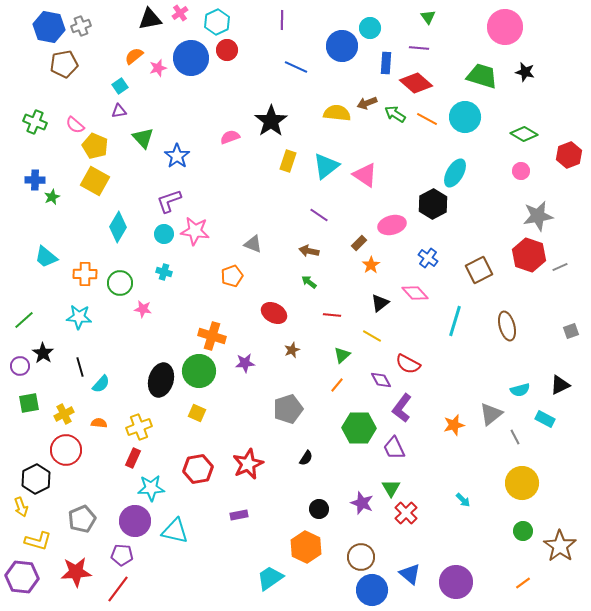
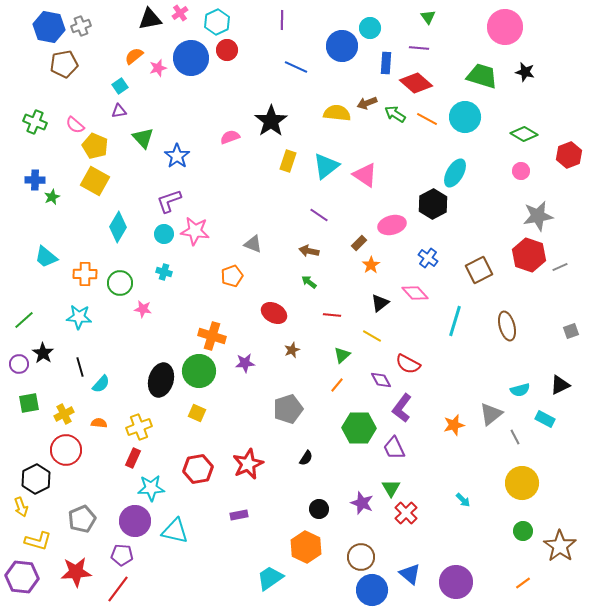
purple circle at (20, 366): moved 1 px left, 2 px up
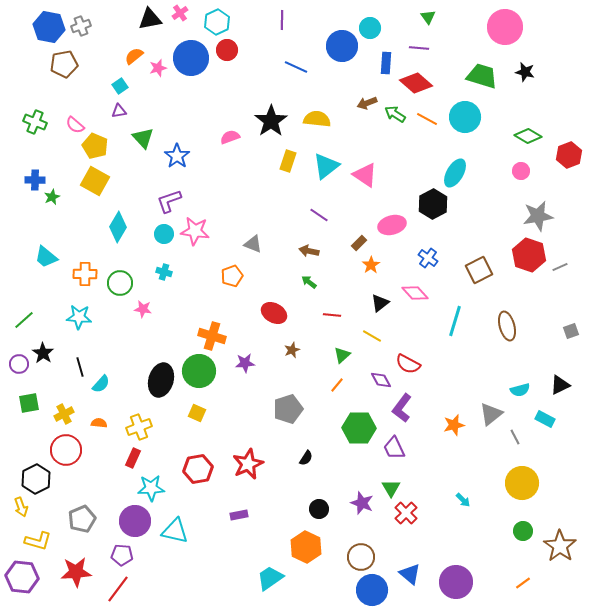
yellow semicircle at (337, 113): moved 20 px left, 6 px down
green diamond at (524, 134): moved 4 px right, 2 px down
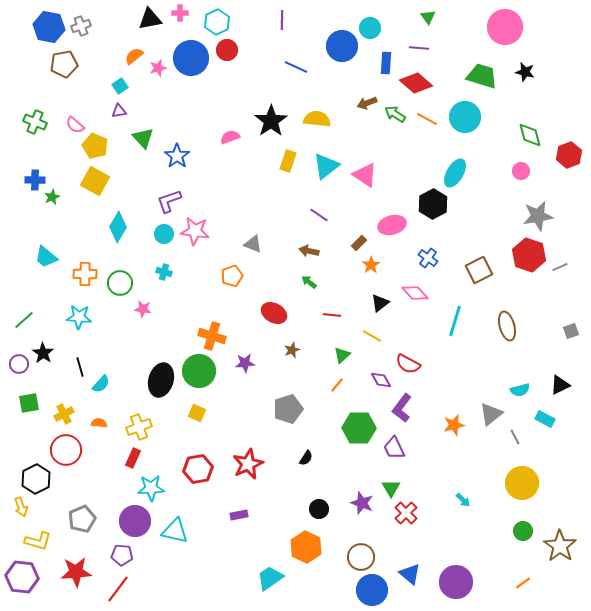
pink cross at (180, 13): rotated 35 degrees clockwise
green diamond at (528, 136): moved 2 px right, 1 px up; rotated 44 degrees clockwise
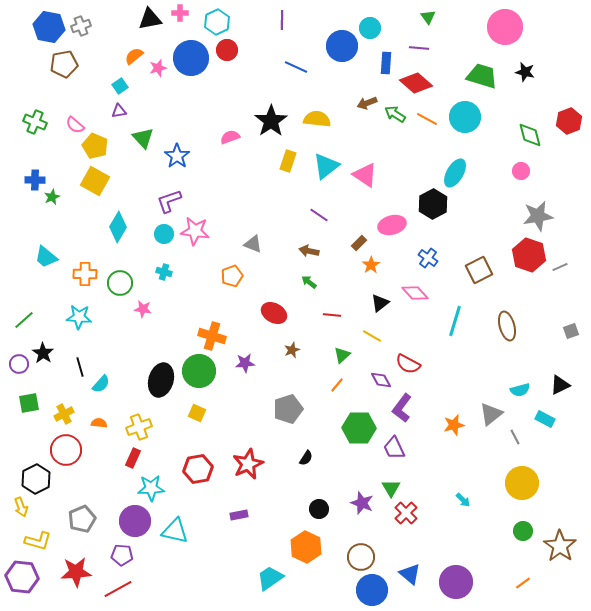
red hexagon at (569, 155): moved 34 px up
red line at (118, 589): rotated 24 degrees clockwise
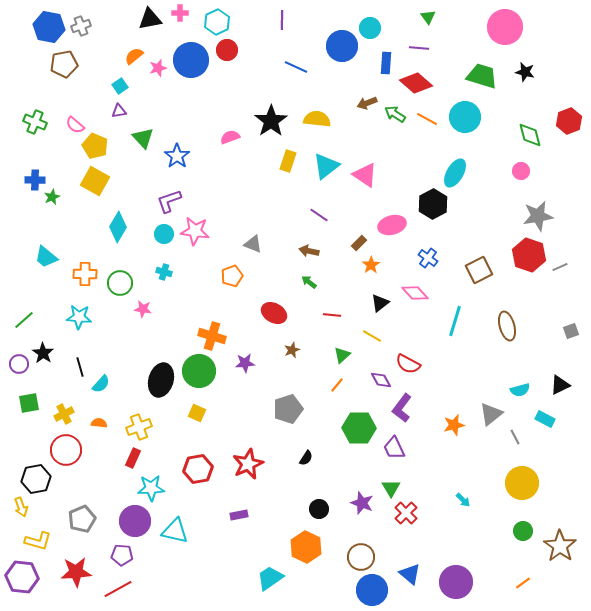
blue circle at (191, 58): moved 2 px down
black hexagon at (36, 479): rotated 16 degrees clockwise
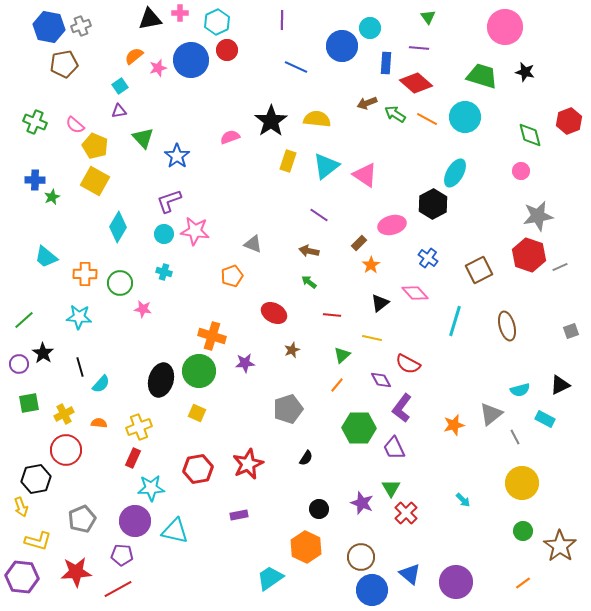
yellow line at (372, 336): moved 2 px down; rotated 18 degrees counterclockwise
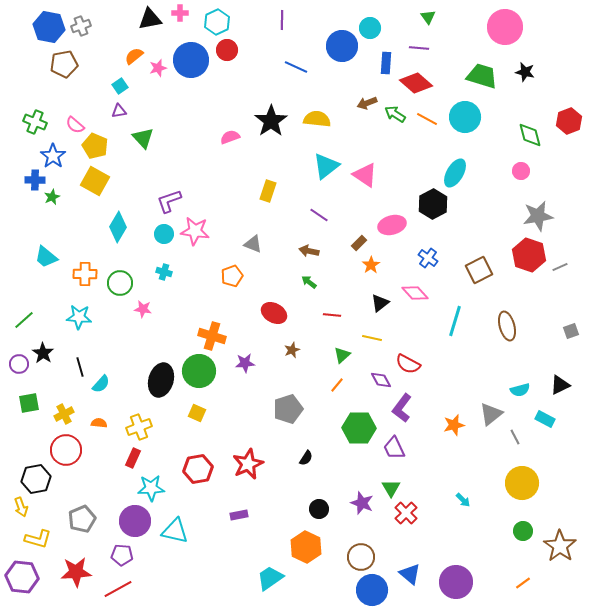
blue star at (177, 156): moved 124 px left
yellow rectangle at (288, 161): moved 20 px left, 30 px down
yellow L-shape at (38, 541): moved 2 px up
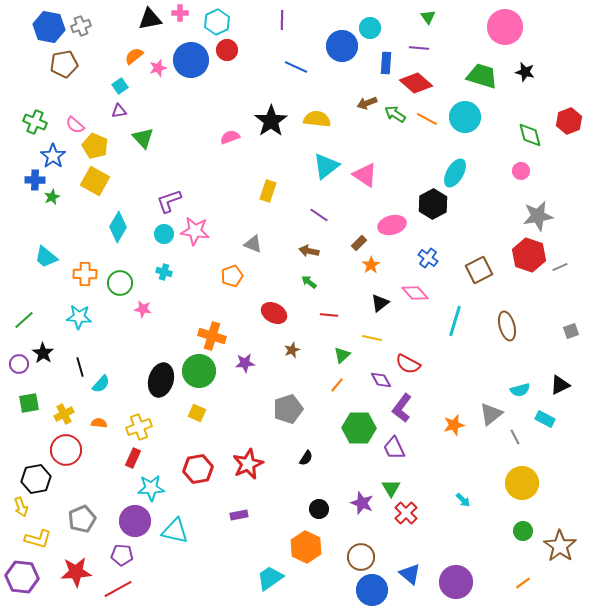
red line at (332, 315): moved 3 px left
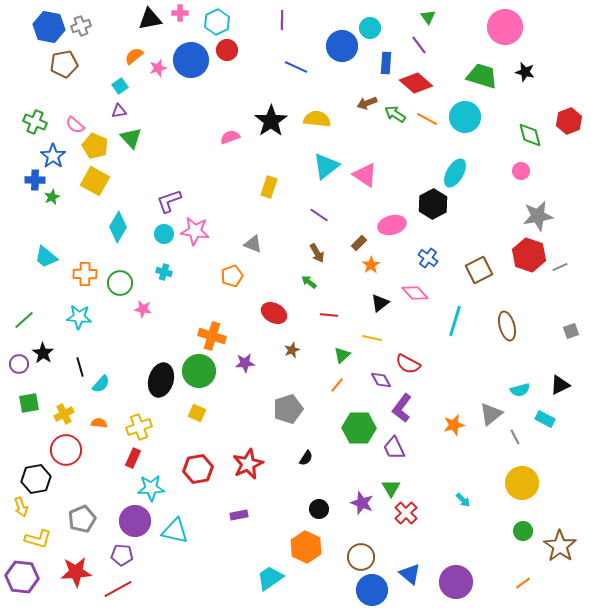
purple line at (419, 48): moved 3 px up; rotated 48 degrees clockwise
green triangle at (143, 138): moved 12 px left
yellow rectangle at (268, 191): moved 1 px right, 4 px up
brown arrow at (309, 251): moved 8 px right, 2 px down; rotated 132 degrees counterclockwise
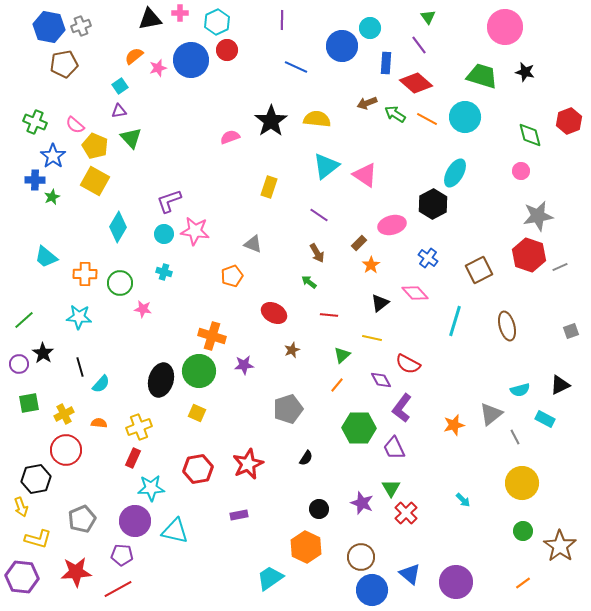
purple star at (245, 363): moved 1 px left, 2 px down
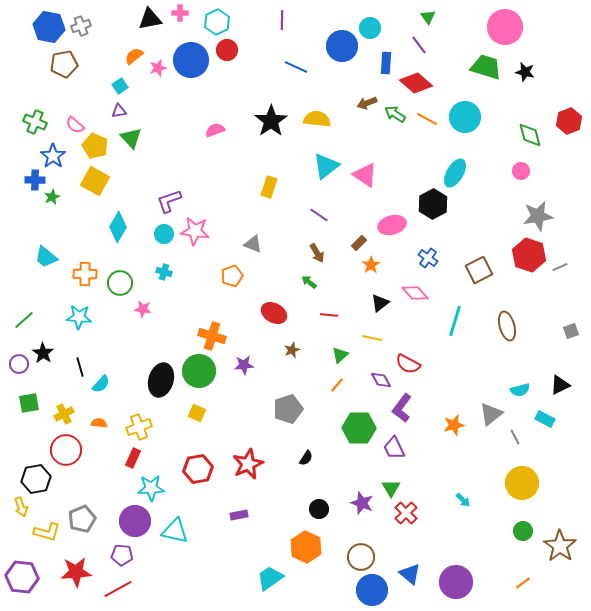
green trapezoid at (482, 76): moved 4 px right, 9 px up
pink semicircle at (230, 137): moved 15 px left, 7 px up
green triangle at (342, 355): moved 2 px left
yellow L-shape at (38, 539): moved 9 px right, 7 px up
